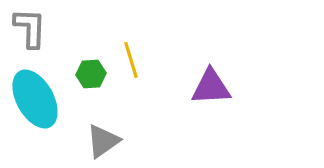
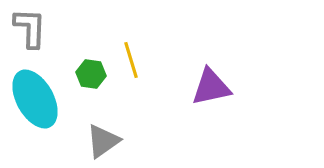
green hexagon: rotated 12 degrees clockwise
purple triangle: rotated 9 degrees counterclockwise
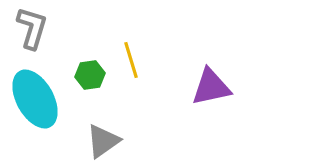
gray L-shape: moved 2 px right; rotated 15 degrees clockwise
green hexagon: moved 1 px left, 1 px down; rotated 16 degrees counterclockwise
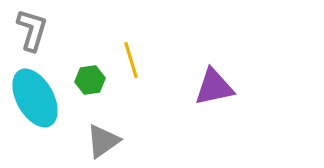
gray L-shape: moved 2 px down
green hexagon: moved 5 px down
purple triangle: moved 3 px right
cyan ellipse: moved 1 px up
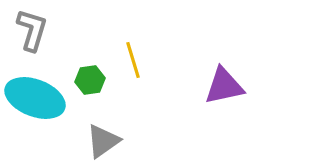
yellow line: moved 2 px right
purple triangle: moved 10 px right, 1 px up
cyan ellipse: rotated 40 degrees counterclockwise
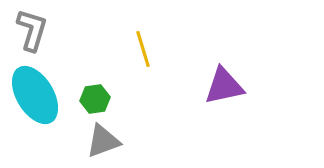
yellow line: moved 10 px right, 11 px up
green hexagon: moved 5 px right, 19 px down
cyan ellipse: moved 3 px up; rotated 38 degrees clockwise
gray triangle: rotated 15 degrees clockwise
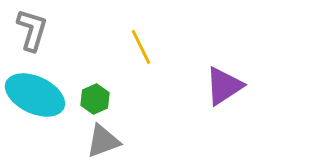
yellow line: moved 2 px left, 2 px up; rotated 9 degrees counterclockwise
purple triangle: rotated 21 degrees counterclockwise
cyan ellipse: rotated 34 degrees counterclockwise
green hexagon: rotated 16 degrees counterclockwise
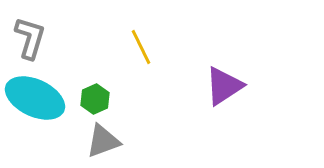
gray L-shape: moved 2 px left, 8 px down
cyan ellipse: moved 3 px down
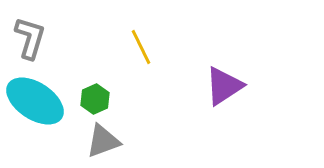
cyan ellipse: moved 3 px down; rotated 8 degrees clockwise
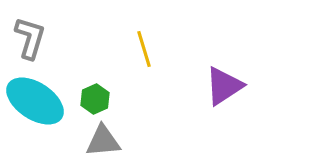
yellow line: moved 3 px right, 2 px down; rotated 9 degrees clockwise
gray triangle: rotated 15 degrees clockwise
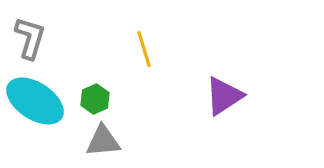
purple triangle: moved 10 px down
